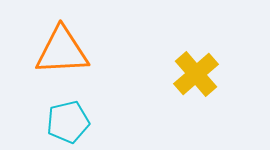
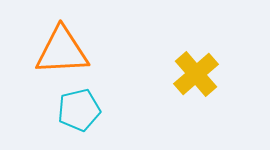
cyan pentagon: moved 11 px right, 12 px up
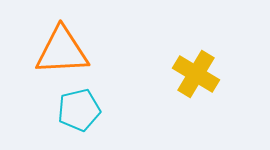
yellow cross: rotated 18 degrees counterclockwise
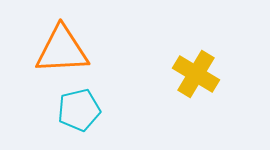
orange triangle: moved 1 px up
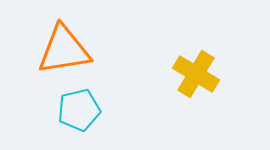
orange triangle: moved 2 px right; rotated 6 degrees counterclockwise
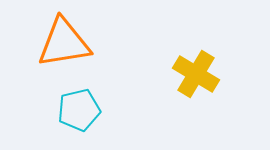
orange triangle: moved 7 px up
